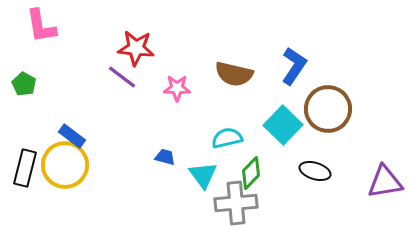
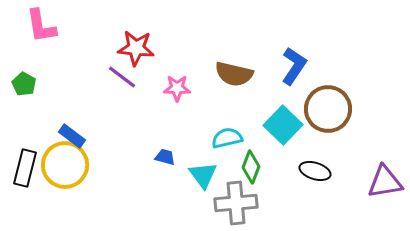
green diamond: moved 6 px up; rotated 24 degrees counterclockwise
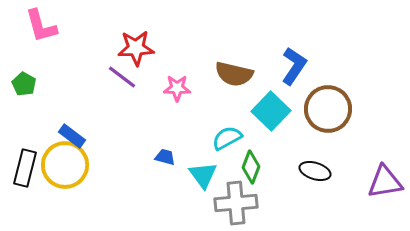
pink L-shape: rotated 6 degrees counterclockwise
red star: rotated 9 degrees counterclockwise
cyan square: moved 12 px left, 14 px up
cyan semicircle: rotated 16 degrees counterclockwise
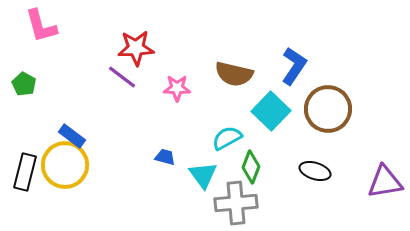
black rectangle: moved 4 px down
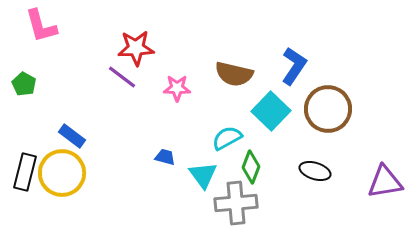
yellow circle: moved 3 px left, 8 px down
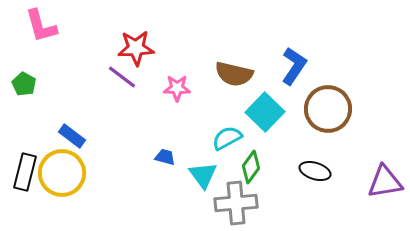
cyan square: moved 6 px left, 1 px down
green diamond: rotated 16 degrees clockwise
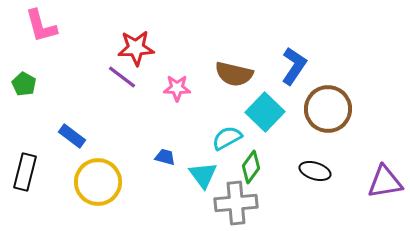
yellow circle: moved 36 px right, 9 px down
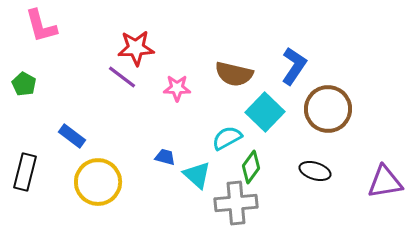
cyan triangle: moved 6 px left; rotated 12 degrees counterclockwise
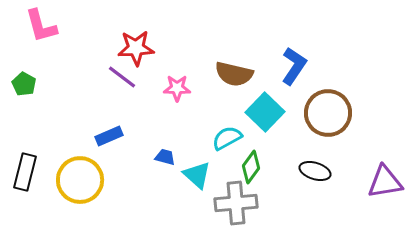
brown circle: moved 4 px down
blue rectangle: moved 37 px right; rotated 60 degrees counterclockwise
yellow circle: moved 18 px left, 2 px up
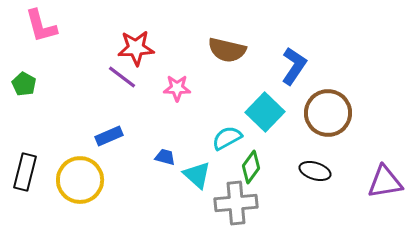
brown semicircle: moved 7 px left, 24 px up
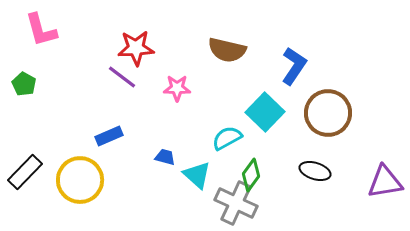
pink L-shape: moved 4 px down
green diamond: moved 8 px down
black rectangle: rotated 30 degrees clockwise
gray cross: rotated 30 degrees clockwise
